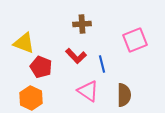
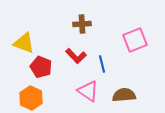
brown semicircle: rotated 95 degrees counterclockwise
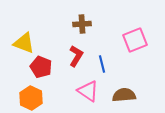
red L-shape: rotated 105 degrees counterclockwise
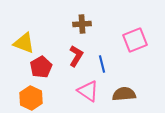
red pentagon: rotated 20 degrees clockwise
brown semicircle: moved 1 px up
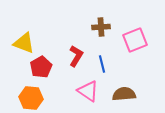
brown cross: moved 19 px right, 3 px down
orange hexagon: rotated 20 degrees counterclockwise
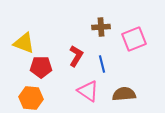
pink square: moved 1 px left, 1 px up
red pentagon: rotated 30 degrees clockwise
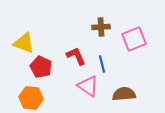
red L-shape: rotated 55 degrees counterclockwise
red pentagon: rotated 25 degrees clockwise
pink triangle: moved 5 px up
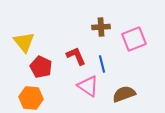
yellow triangle: moved 1 px up; rotated 30 degrees clockwise
brown semicircle: rotated 15 degrees counterclockwise
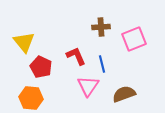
pink triangle: rotated 30 degrees clockwise
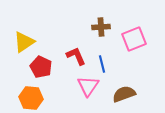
yellow triangle: rotated 35 degrees clockwise
